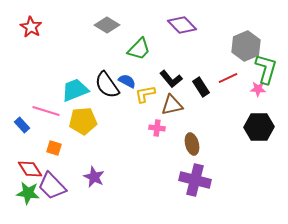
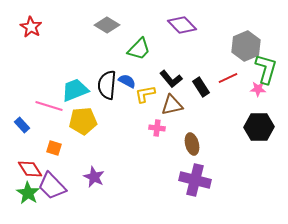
black semicircle: rotated 40 degrees clockwise
pink line: moved 3 px right, 5 px up
green star: rotated 25 degrees clockwise
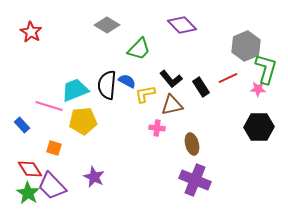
red star: moved 5 px down
purple cross: rotated 8 degrees clockwise
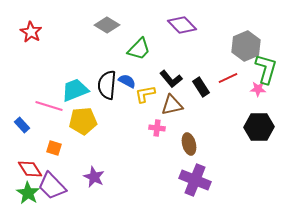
brown ellipse: moved 3 px left
